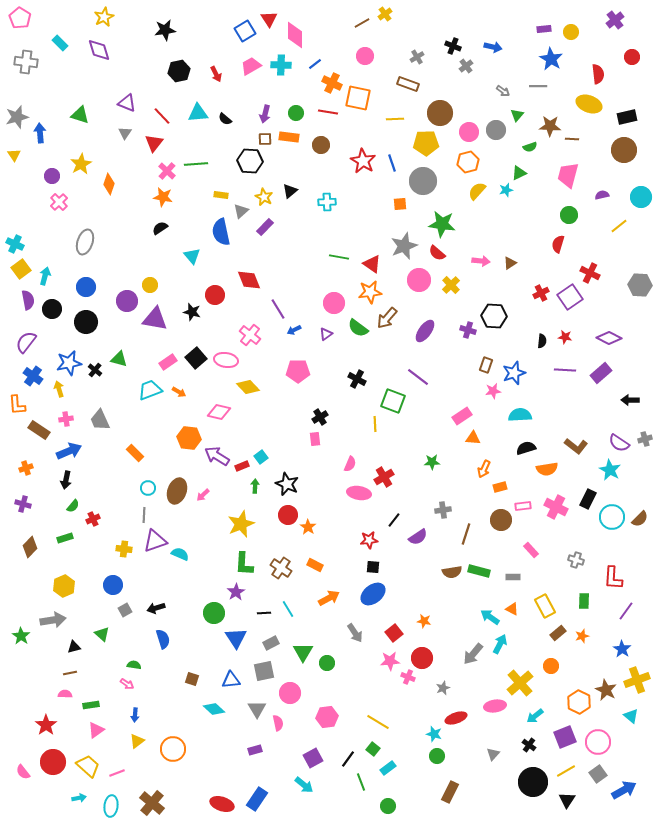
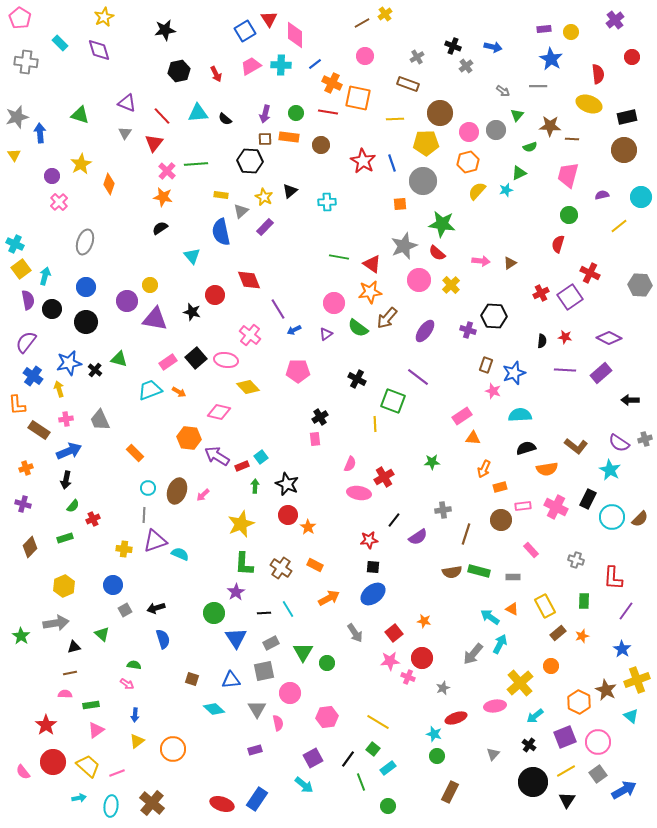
pink star at (493, 391): rotated 28 degrees clockwise
gray arrow at (53, 620): moved 3 px right, 3 px down
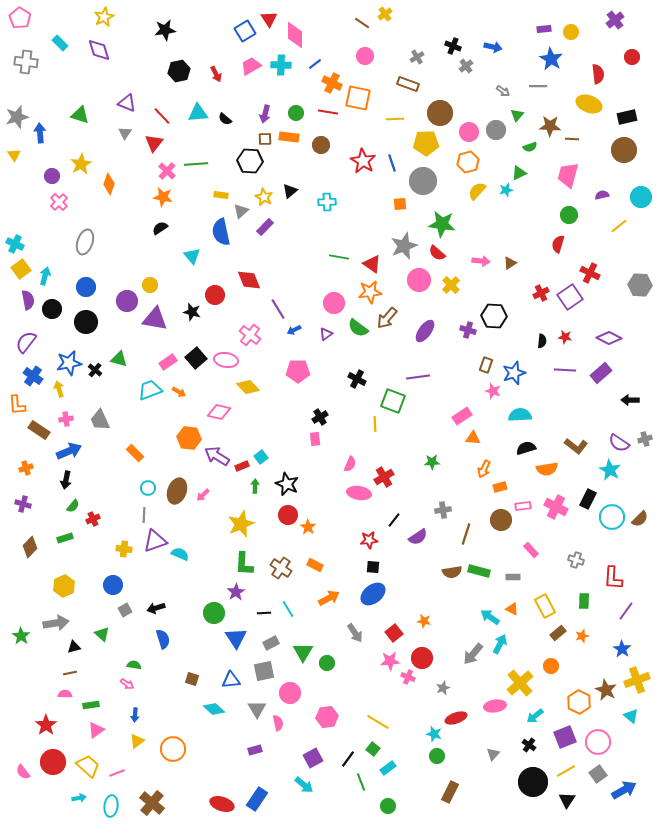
brown line at (362, 23): rotated 63 degrees clockwise
purple line at (418, 377): rotated 45 degrees counterclockwise
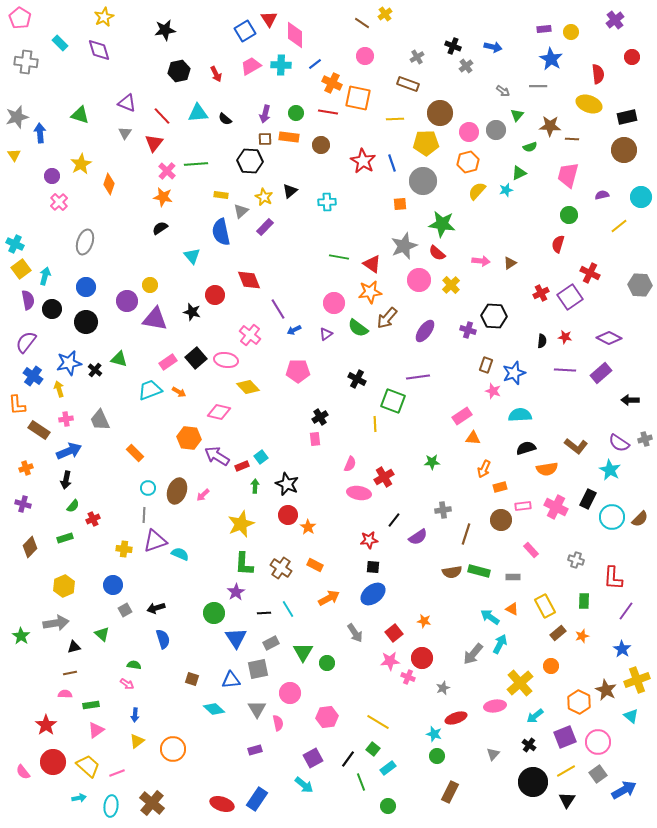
gray square at (264, 671): moved 6 px left, 2 px up
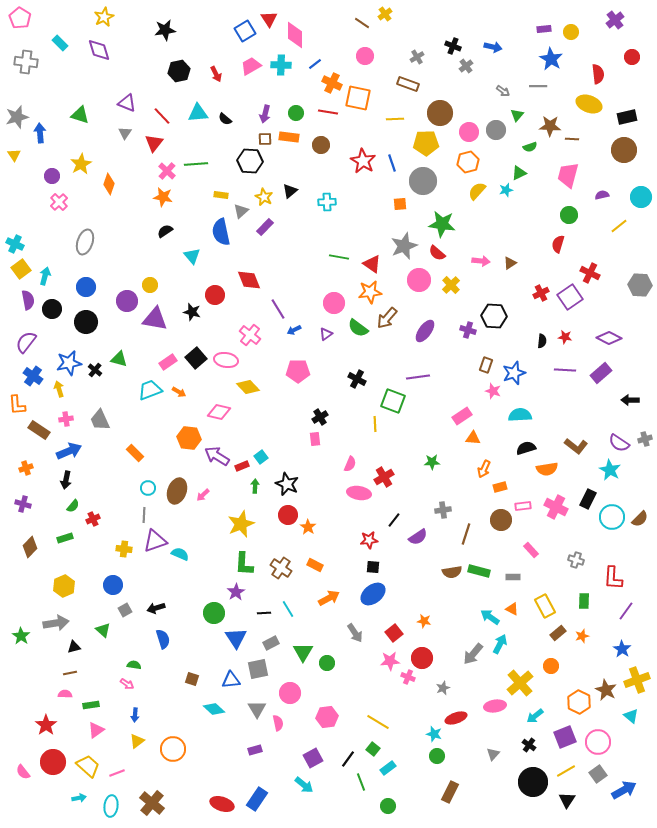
black semicircle at (160, 228): moved 5 px right, 3 px down
green triangle at (102, 634): moved 1 px right, 4 px up
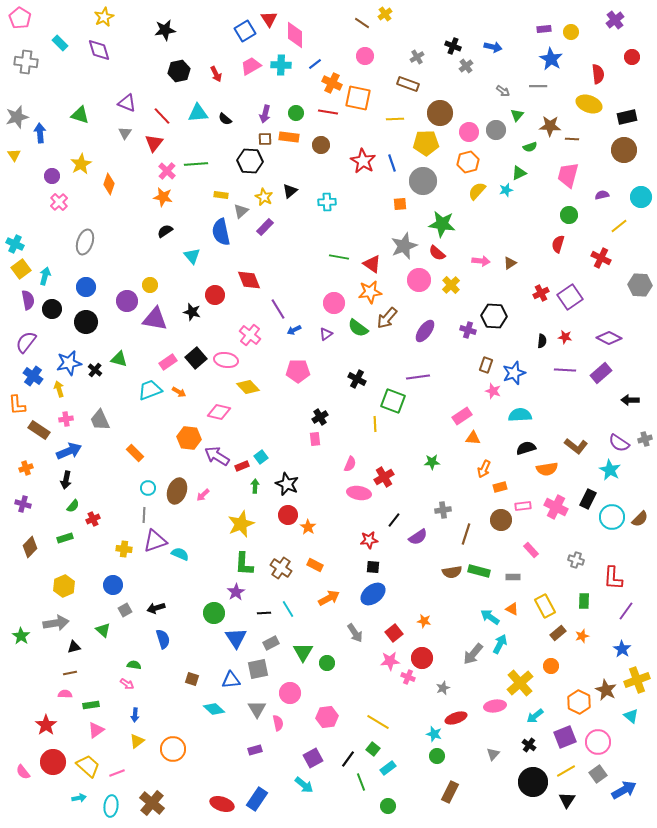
red cross at (590, 273): moved 11 px right, 15 px up
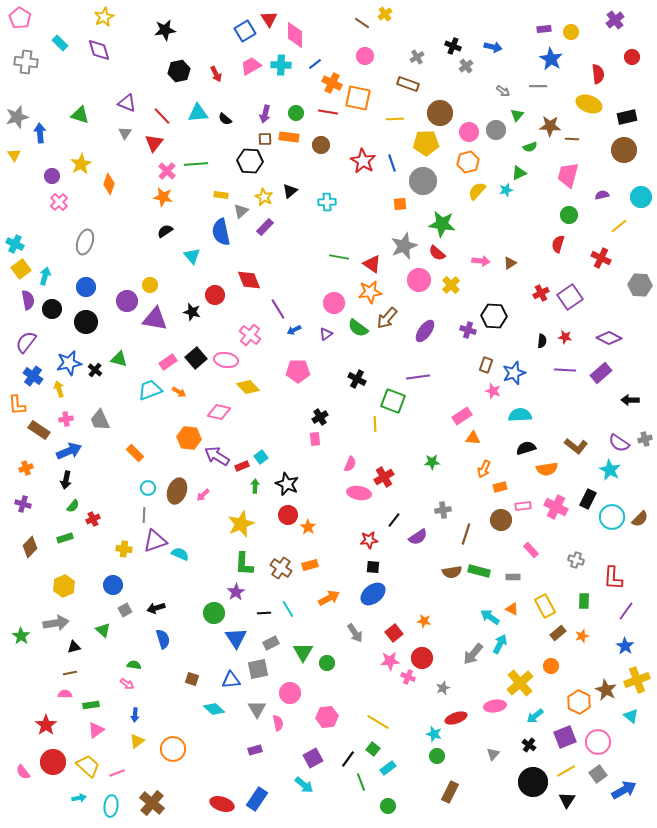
orange rectangle at (315, 565): moved 5 px left; rotated 42 degrees counterclockwise
blue star at (622, 649): moved 3 px right, 3 px up
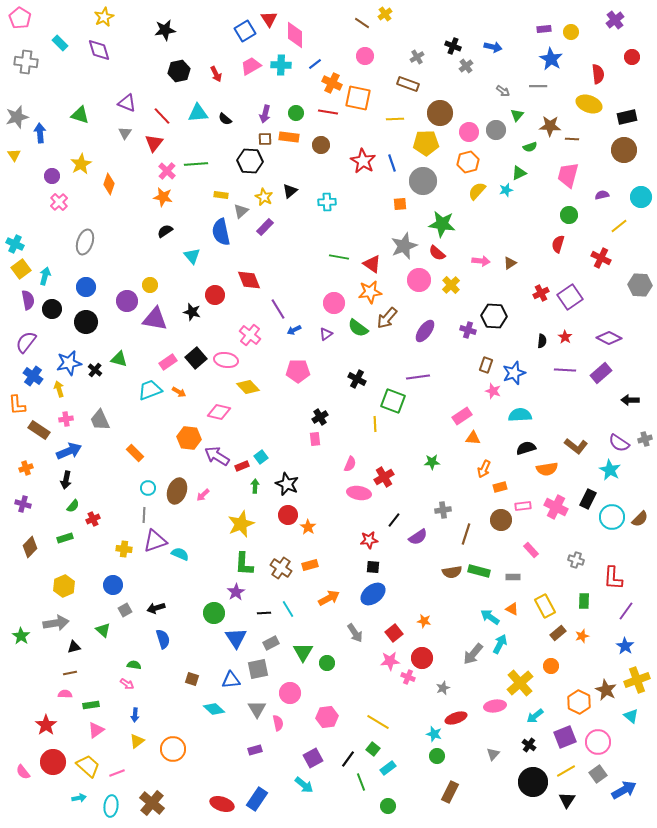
red star at (565, 337): rotated 24 degrees clockwise
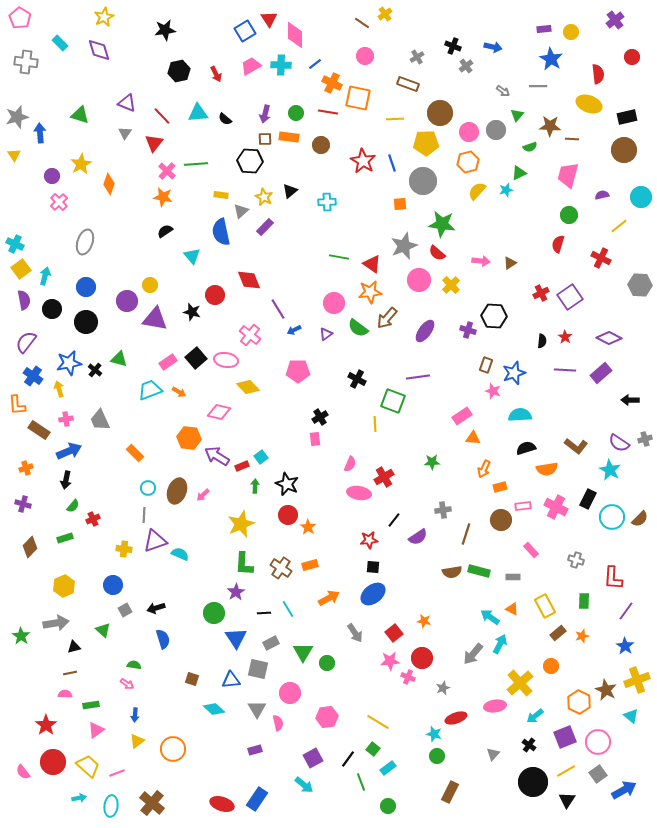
purple semicircle at (28, 300): moved 4 px left
gray square at (258, 669): rotated 25 degrees clockwise
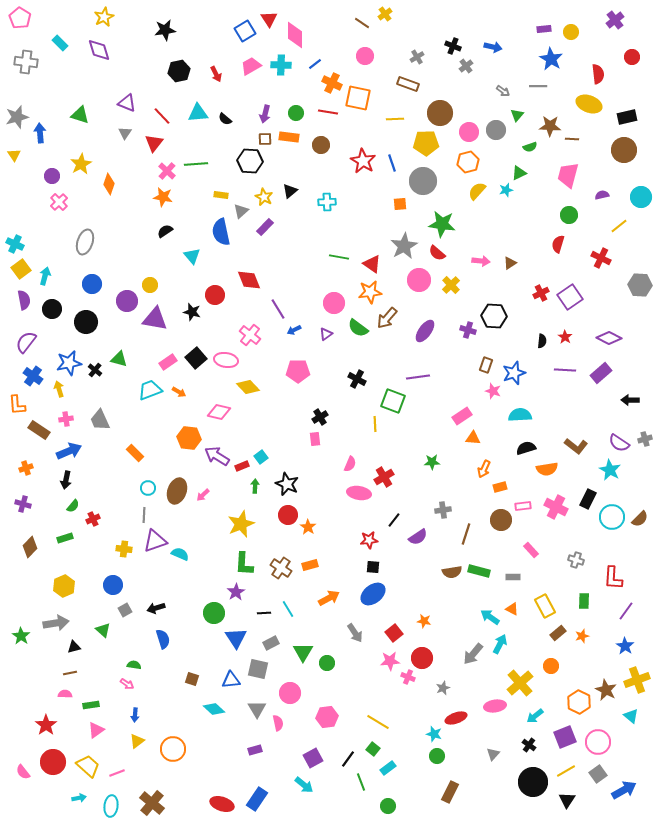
gray star at (404, 246): rotated 8 degrees counterclockwise
blue circle at (86, 287): moved 6 px right, 3 px up
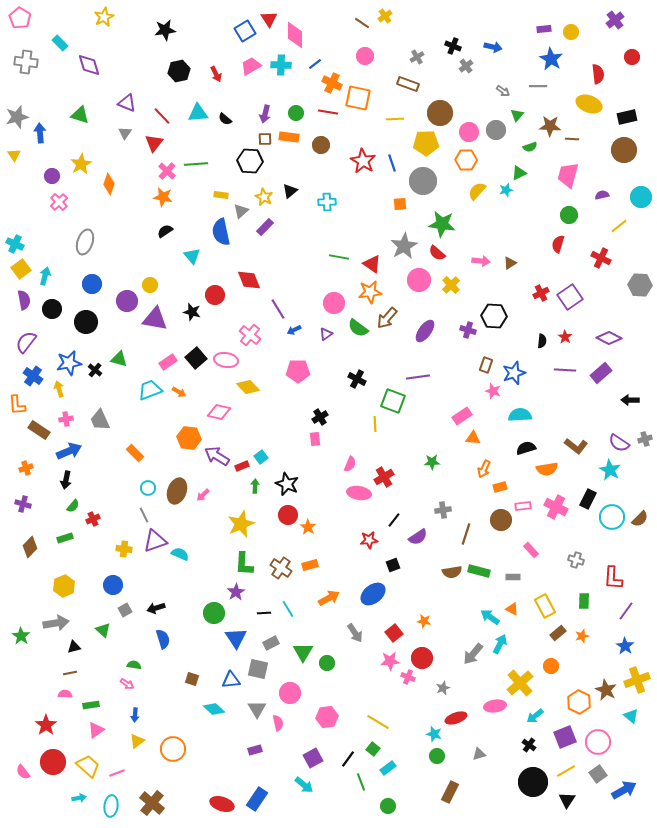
yellow cross at (385, 14): moved 2 px down
purple diamond at (99, 50): moved 10 px left, 15 px down
orange hexagon at (468, 162): moved 2 px left, 2 px up; rotated 15 degrees clockwise
gray line at (144, 515): rotated 28 degrees counterclockwise
black square at (373, 567): moved 20 px right, 2 px up; rotated 24 degrees counterclockwise
gray triangle at (493, 754): moved 14 px left; rotated 32 degrees clockwise
